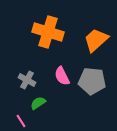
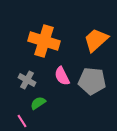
orange cross: moved 4 px left, 9 px down
pink line: moved 1 px right
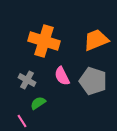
orange trapezoid: rotated 20 degrees clockwise
gray pentagon: moved 1 px right; rotated 12 degrees clockwise
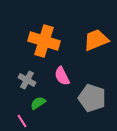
gray pentagon: moved 1 px left, 17 px down
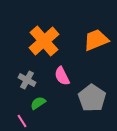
orange cross: rotated 32 degrees clockwise
gray pentagon: rotated 16 degrees clockwise
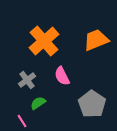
gray cross: rotated 24 degrees clockwise
gray pentagon: moved 6 px down
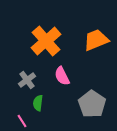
orange cross: moved 2 px right
green semicircle: rotated 49 degrees counterclockwise
